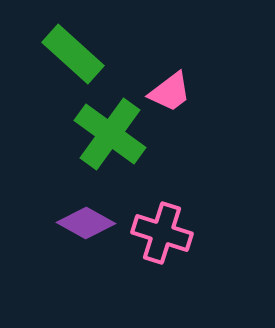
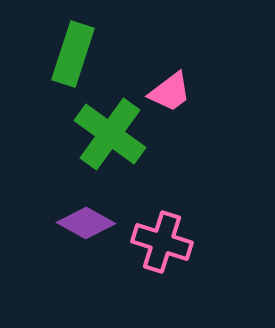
green rectangle: rotated 66 degrees clockwise
pink cross: moved 9 px down
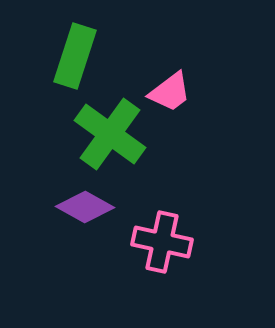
green rectangle: moved 2 px right, 2 px down
purple diamond: moved 1 px left, 16 px up
pink cross: rotated 6 degrees counterclockwise
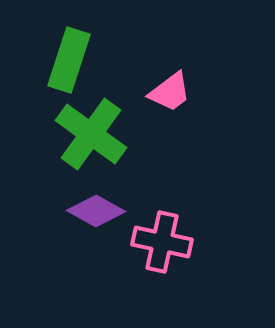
green rectangle: moved 6 px left, 4 px down
green cross: moved 19 px left
purple diamond: moved 11 px right, 4 px down
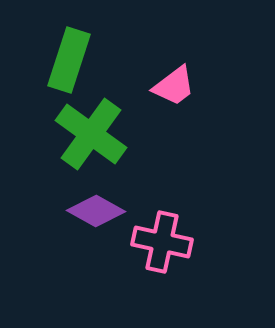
pink trapezoid: moved 4 px right, 6 px up
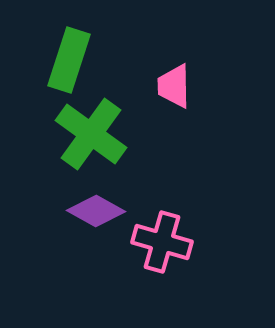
pink trapezoid: rotated 126 degrees clockwise
pink cross: rotated 4 degrees clockwise
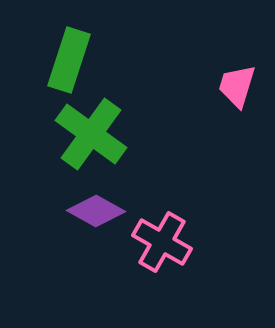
pink trapezoid: moved 63 px right; rotated 18 degrees clockwise
pink cross: rotated 14 degrees clockwise
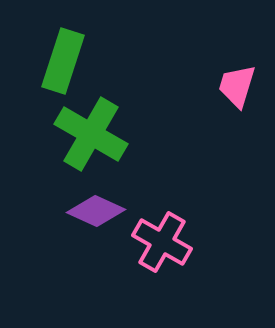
green rectangle: moved 6 px left, 1 px down
green cross: rotated 6 degrees counterclockwise
purple diamond: rotated 4 degrees counterclockwise
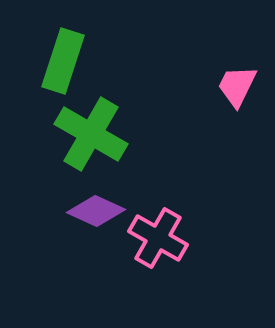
pink trapezoid: rotated 9 degrees clockwise
pink cross: moved 4 px left, 4 px up
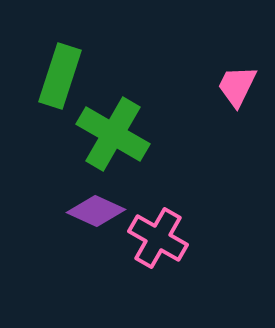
green rectangle: moved 3 px left, 15 px down
green cross: moved 22 px right
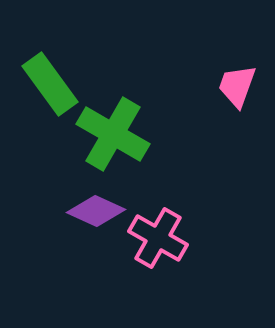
green rectangle: moved 10 px left, 8 px down; rotated 54 degrees counterclockwise
pink trapezoid: rotated 6 degrees counterclockwise
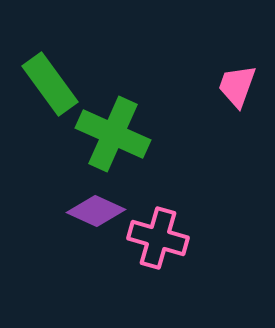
green cross: rotated 6 degrees counterclockwise
pink cross: rotated 14 degrees counterclockwise
